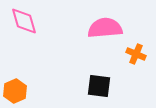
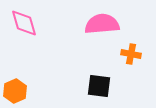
pink diamond: moved 2 px down
pink semicircle: moved 3 px left, 4 px up
orange cross: moved 5 px left; rotated 12 degrees counterclockwise
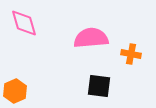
pink semicircle: moved 11 px left, 14 px down
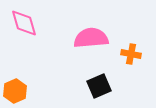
black square: rotated 30 degrees counterclockwise
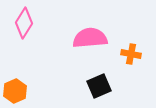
pink diamond: rotated 48 degrees clockwise
pink semicircle: moved 1 px left
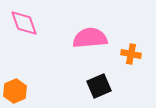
pink diamond: rotated 52 degrees counterclockwise
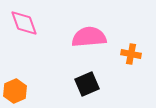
pink semicircle: moved 1 px left, 1 px up
black square: moved 12 px left, 2 px up
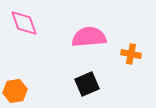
orange hexagon: rotated 15 degrees clockwise
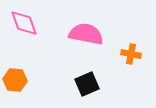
pink semicircle: moved 3 px left, 3 px up; rotated 16 degrees clockwise
orange hexagon: moved 11 px up; rotated 15 degrees clockwise
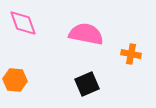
pink diamond: moved 1 px left
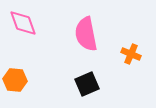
pink semicircle: rotated 112 degrees counterclockwise
orange cross: rotated 12 degrees clockwise
